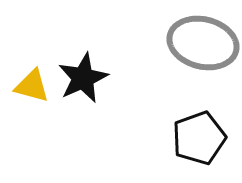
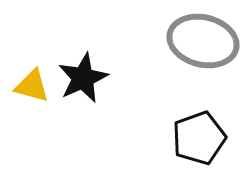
gray ellipse: moved 2 px up
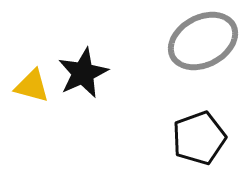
gray ellipse: rotated 42 degrees counterclockwise
black star: moved 5 px up
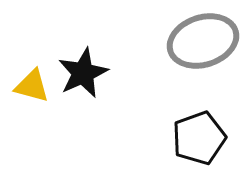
gray ellipse: rotated 10 degrees clockwise
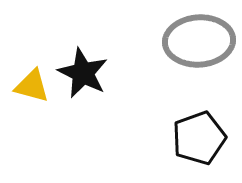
gray ellipse: moved 4 px left; rotated 14 degrees clockwise
black star: rotated 21 degrees counterclockwise
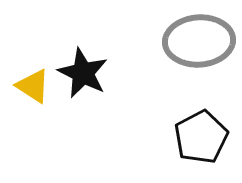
yellow triangle: moved 1 px right; rotated 18 degrees clockwise
black pentagon: moved 2 px right, 1 px up; rotated 8 degrees counterclockwise
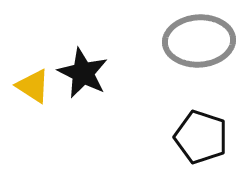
black pentagon: rotated 26 degrees counterclockwise
